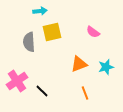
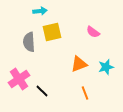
pink cross: moved 2 px right, 2 px up
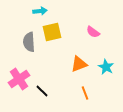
cyan star: rotated 28 degrees counterclockwise
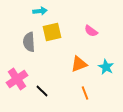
pink semicircle: moved 2 px left, 1 px up
pink cross: moved 2 px left
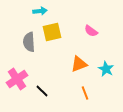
cyan star: moved 2 px down
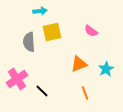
cyan star: rotated 14 degrees clockwise
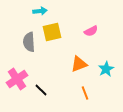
pink semicircle: rotated 64 degrees counterclockwise
black line: moved 1 px left, 1 px up
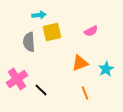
cyan arrow: moved 1 px left, 4 px down
orange triangle: moved 1 px right, 1 px up
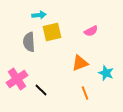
cyan star: moved 4 px down; rotated 21 degrees counterclockwise
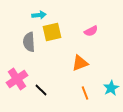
cyan star: moved 5 px right, 15 px down; rotated 21 degrees clockwise
